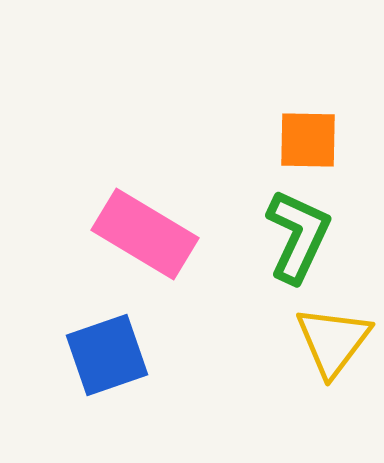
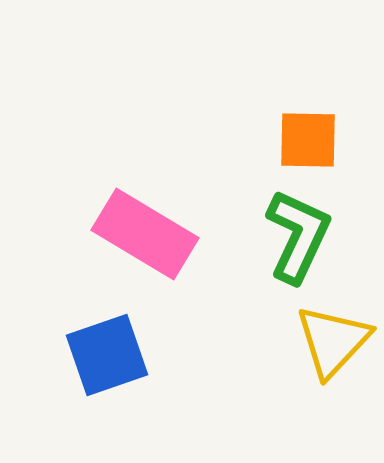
yellow triangle: rotated 6 degrees clockwise
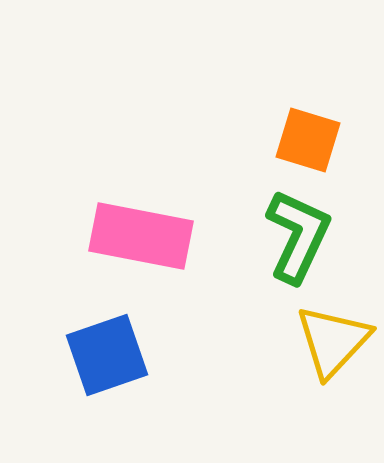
orange square: rotated 16 degrees clockwise
pink rectangle: moved 4 px left, 2 px down; rotated 20 degrees counterclockwise
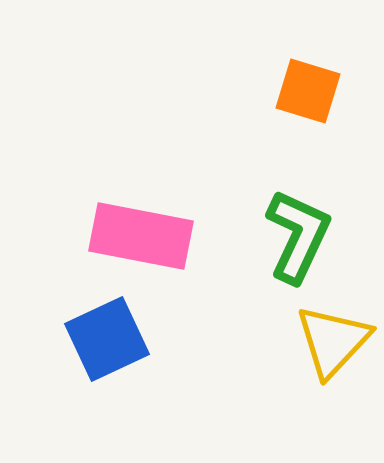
orange square: moved 49 px up
blue square: moved 16 px up; rotated 6 degrees counterclockwise
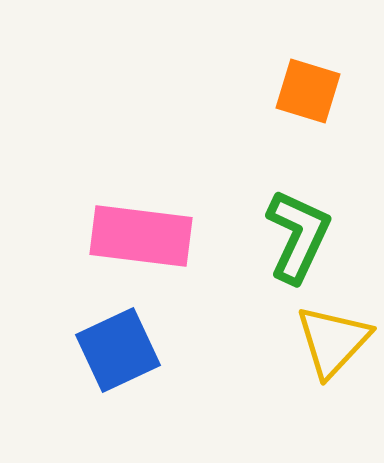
pink rectangle: rotated 4 degrees counterclockwise
blue square: moved 11 px right, 11 px down
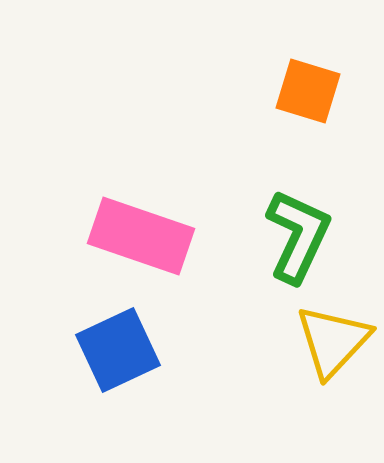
pink rectangle: rotated 12 degrees clockwise
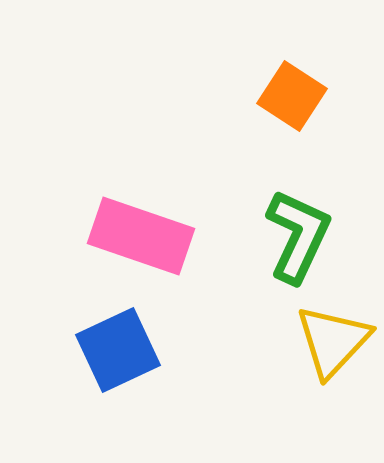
orange square: moved 16 px left, 5 px down; rotated 16 degrees clockwise
